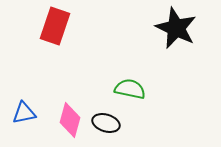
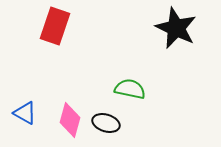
blue triangle: moved 1 px right; rotated 40 degrees clockwise
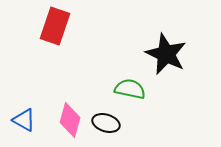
black star: moved 10 px left, 26 px down
blue triangle: moved 1 px left, 7 px down
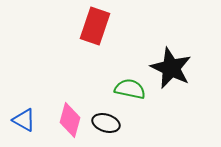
red rectangle: moved 40 px right
black star: moved 5 px right, 14 px down
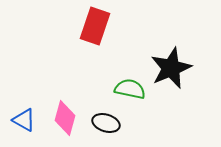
black star: rotated 24 degrees clockwise
pink diamond: moved 5 px left, 2 px up
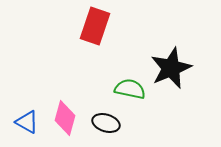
blue triangle: moved 3 px right, 2 px down
